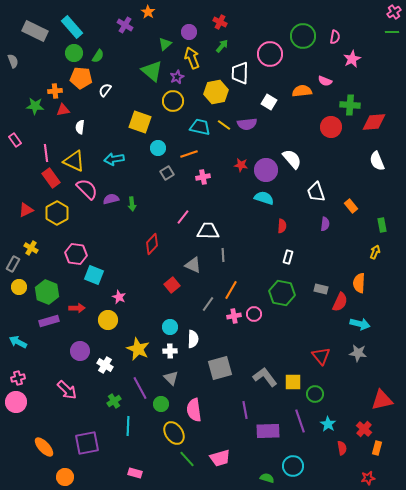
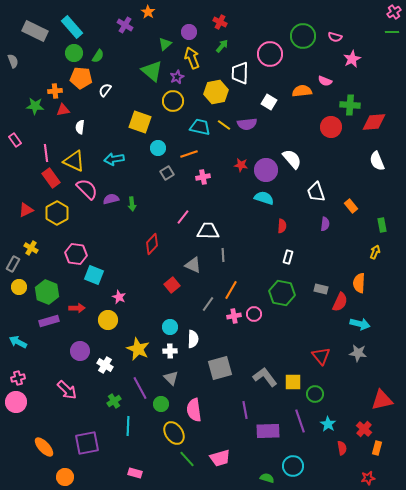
pink semicircle at (335, 37): rotated 96 degrees clockwise
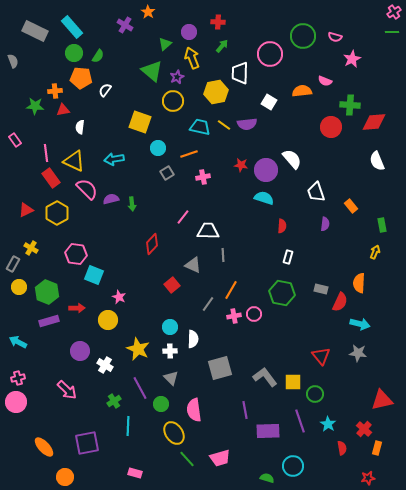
red cross at (220, 22): moved 2 px left; rotated 24 degrees counterclockwise
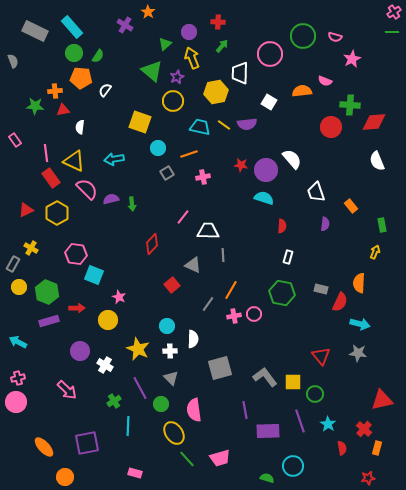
cyan circle at (170, 327): moved 3 px left, 1 px up
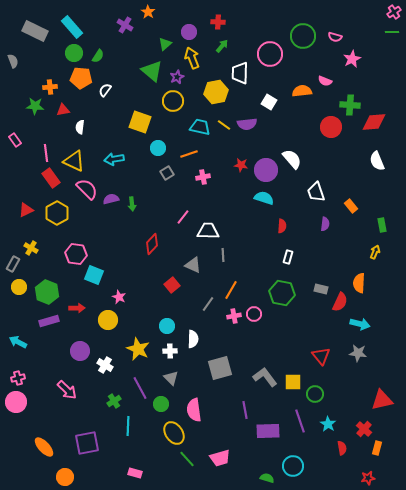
orange cross at (55, 91): moved 5 px left, 4 px up
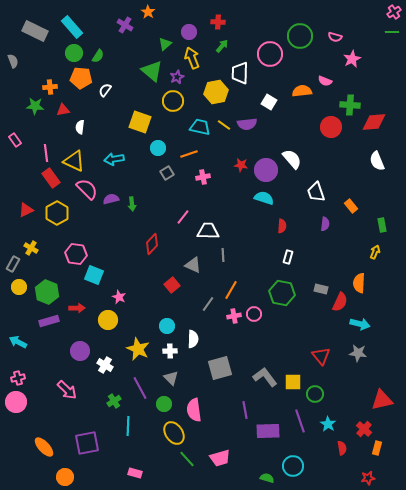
green circle at (303, 36): moved 3 px left
green circle at (161, 404): moved 3 px right
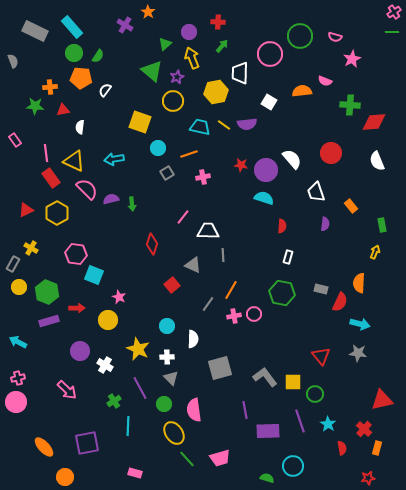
red circle at (331, 127): moved 26 px down
red diamond at (152, 244): rotated 25 degrees counterclockwise
white cross at (170, 351): moved 3 px left, 6 px down
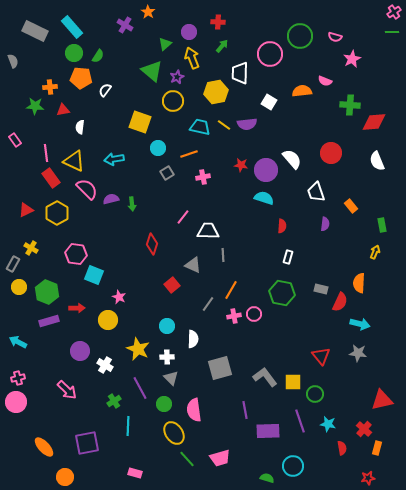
cyan star at (328, 424): rotated 21 degrees counterclockwise
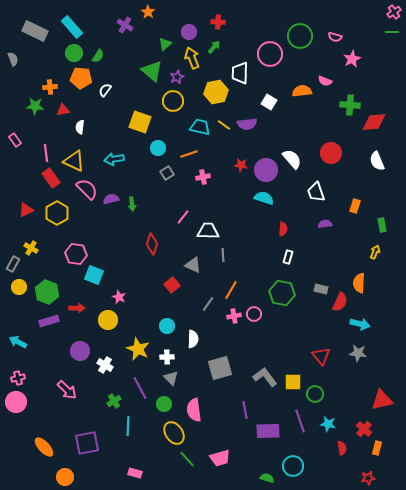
green arrow at (222, 46): moved 8 px left, 1 px down
gray semicircle at (13, 61): moved 2 px up
orange rectangle at (351, 206): moved 4 px right; rotated 56 degrees clockwise
purple semicircle at (325, 224): rotated 104 degrees counterclockwise
red semicircle at (282, 226): moved 1 px right, 3 px down
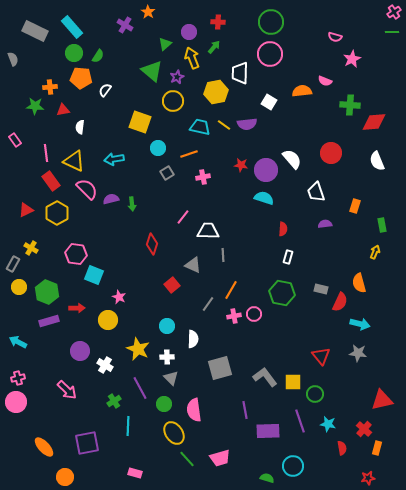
green circle at (300, 36): moved 29 px left, 14 px up
red rectangle at (51, 178): moved 3 px down
orange semicircle at (359, 283): rotated 18 degrees counterclockwise
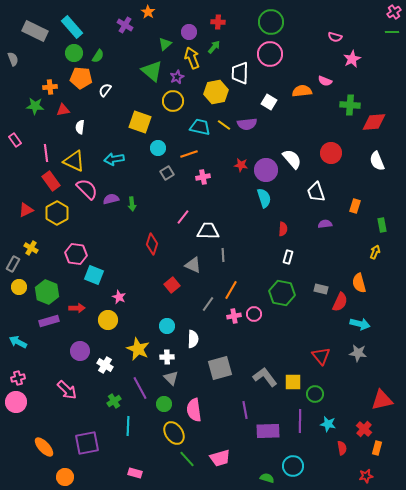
cyan semicircle at (264, 198): rotated 54 degrees clockwise
purple line at (300, 421): rotated 20 degrees clockwise
red star at (368, 478): moved 2 px left, 2 px up
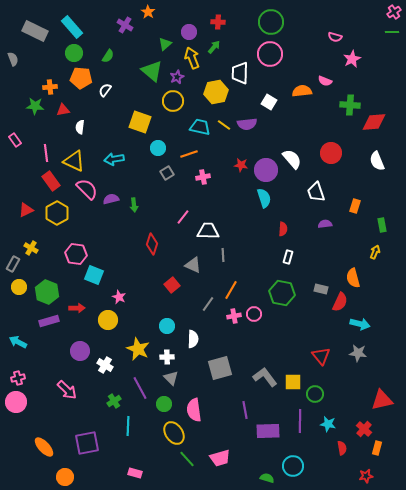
green semicircle at (98, 56): moved 10 px right
green arrow at (132, 204): moved 2 px right, 1 px down
orange semicircle at (359, 283): moved 6 px left, 5 px up
